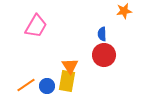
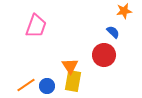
pink trapezoid: rotated 10 degrees counterclockwise
blue semicircle: moved 11 px right, 2 px up; rotated 136 degrees clockwise
yellow rectangle: moved 6 px right
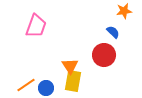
blue circle: moved 1 px left, 2 px down
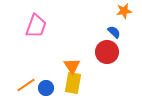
blue semicircle: moved 1 px right
red circle: moved 3 px right, 3 px up
orange triangle: moved 2 px right
yellow rectangle: moved 2 px down
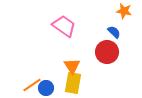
orange star: rotated 21 degrees clockwise
pink trapezoid: moved 28 px right; rotated 75 degrees counterclockwise
orange line: moved 6 px right
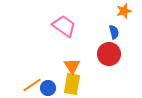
orange star: rotated 28 degrees counterclockwise
blue semicircle: rotated 32 degrees clockwise
red circle: moved 2 px right, 2 px down
yellow rectangle: moved 1 px left, 1 px down
blue circle: moved 2 px right
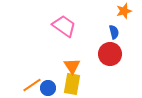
red circle: moved 1 px right
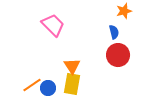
pink trapezoid: moved 11 px left, 1 px up; rotated 10 degrees clockwise
red circle: moved 8 px right, 1 px down
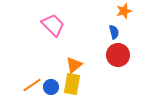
orange triangle: moved 2 px right, 1 px up; rotated 24 degrees clockwise
blue circle: moved 3 px right, 1 px up
